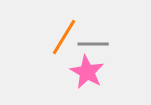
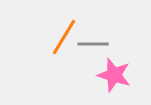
pink star: moved 27 px right, 3 px down; rotated 12 degrees counterclockwise
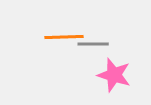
orange line: rotated 57 degrees clockwise
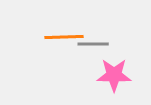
pink star: rotated 16 degrees counterclockwise
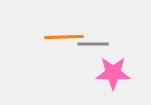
pink star: moved 1 px left, 2 px up
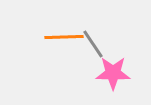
gray line: rotated 56 degrees clockwise
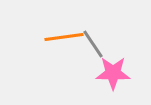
orange line: rotated 6 degrees counterclockwise
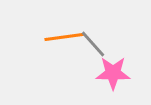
gray line: rotated 8 degrees counterclockwise
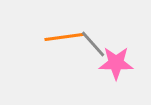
pink star: moved 3 px right, 10 px up
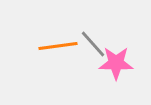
orange line: moved 6 px left, 9 px down
